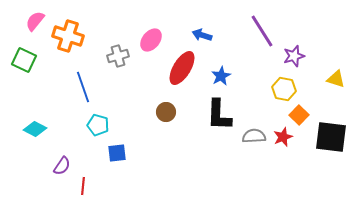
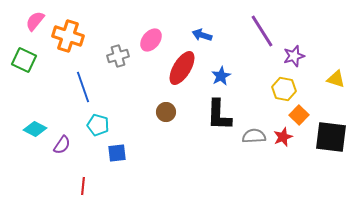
purple semicircle: moved 21 px up
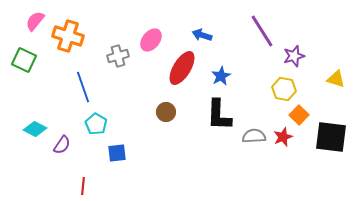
cyan pentagon: moved 2 px left, 1 px up; rotated 15 degrees clockwise
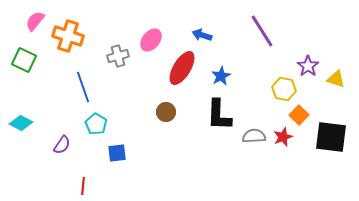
purple star: moved 14 px right, 10 px down; rotated 20 degrees counterclockwise
cyan diamond: moved 14 px left, 6 px up
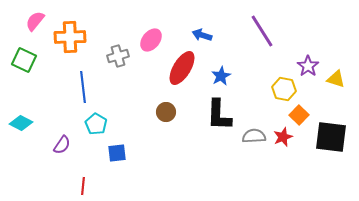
orange cross: moved 2 px right, 1 px down; rotated 20 degrees counterclockwise
blue line: rotated 12 degrees clockwise
